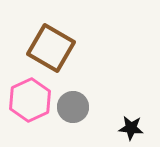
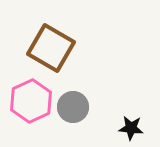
pink hexagon: moved 1 px right, 1 px down
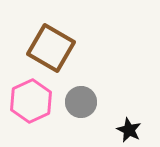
gray circle: moved 8 px right, 5 px up
black star: moved 2 px left, 2 px down; rotated 20 degrees clockwise
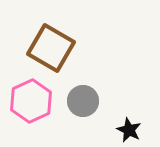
gray circle: moved 2 px right, 1 px up
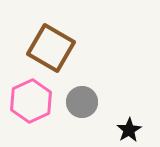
gray circle: moved 1 px left, 1 px down
black star: rotated 15 degrees clockwise
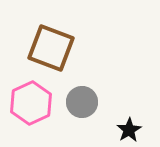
brown square: rotated 9 degrees counterclockwise
pink hexagon: moved 2 px down
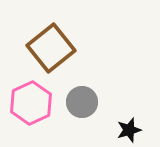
brown square: rotated 30 degrees clockwise
black star: rotated 15 degrees clockwise
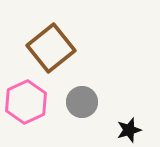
pink hexagon: moved 5 px left, 1 px up
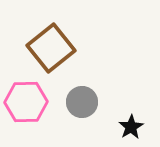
pink hexagon: rotated 24 degrees clockwise
black star: moved 2 px right, 3 px up; rotated 15 degrees counterclockwise
